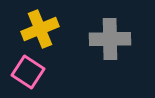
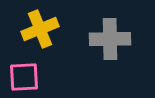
pink square: moved 4 px left, 5 px down; rotated 36 degrees counterclockwise
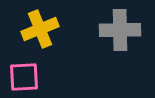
gray cross: moved 10 px right, 9 px up
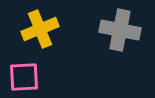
gray cross: rotated 12 degrees clockwise
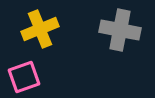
pink square: rotated 16 degrees counterclockwise
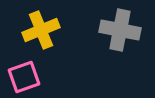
yellow cross: moved 1 px right, 1 px down
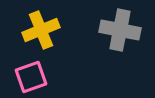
pink square: moved 7 px right
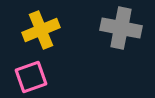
gray cross: moved 1 px right, 2 px up
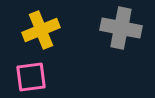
pink square: rotated 12 degrees clockwise
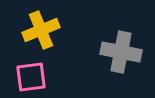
gray cross: moved 24 px down
